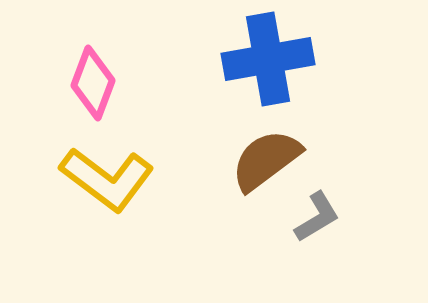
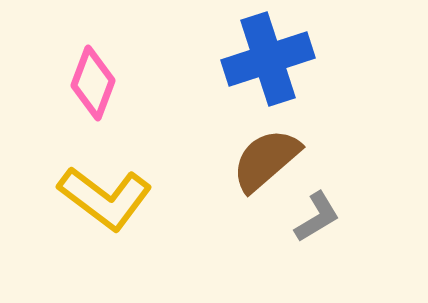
blue cross: rotated 8 degrees counterclockwise
brown semicircle: rotated 4 degrees counterclockwise
yellow L-shape: moved 2 px left, 19 px down
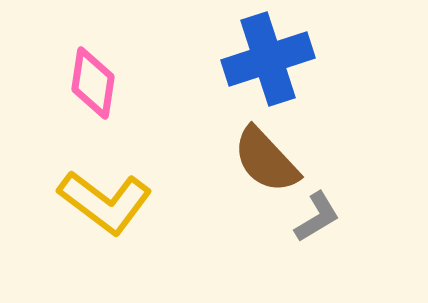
pink diamond: rotated 12 degrees counterclockwise
brown semicircle: rotated 92 degrees counterclockwise
yellow L-shape: moved 4 px down
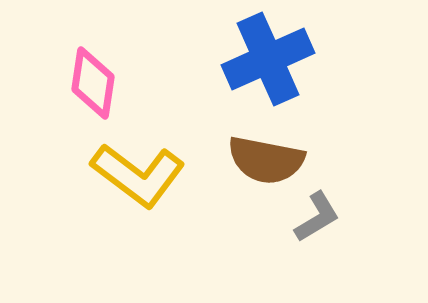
blue cross: rotated 6 degrees counterclockwise
brown semicircle: rotated 36 degrees counterclockwise
yellow L-shape: moved 33 px right, 27 px up
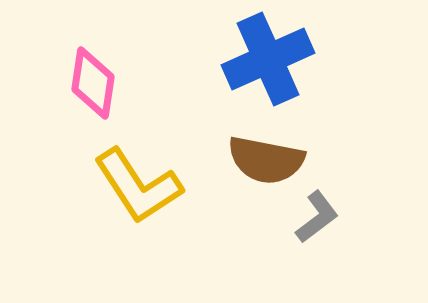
yellow L-shape: moved 11 px down; rotated 20 degrees clockwise
gray L-shape: rotated 6 degrees counterclockwise
